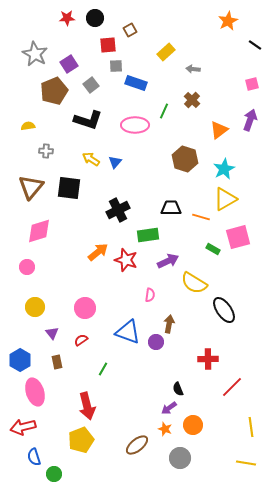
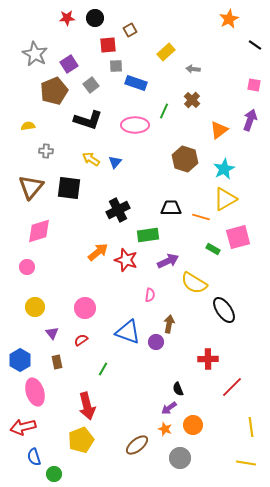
orange star at (228, 21): moved 1 px right, 2 px up
pink square at (252, 84): moved 2 px right, 1 px down; rotated 24 degrees clockwise
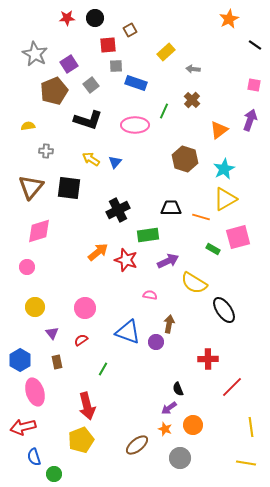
pink semicircle at (150, 295): rotated 88 degrees counterclockwise
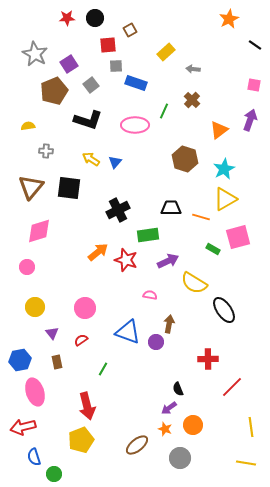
blue hexagon at (20, 360): rotated 20 degrees clockwise
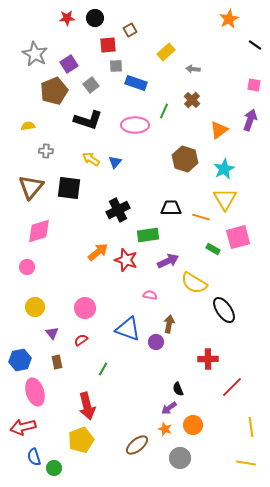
yellow triangle at (225, 199): rotated 30 degrees counterclockwise
blue triangle at (128, 332): moved 3 px up
green circle at (54, 474): moved 6 px up
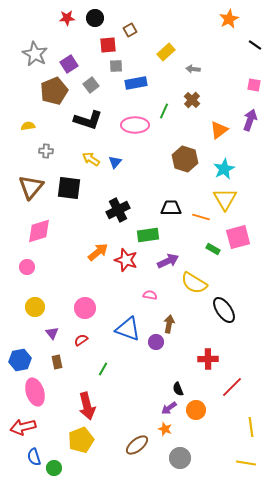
blue rectangle at (136, 83): rotated 30 degrees counterclockwise
orange circle at (193, 425): moved 3 px right, 15 px up
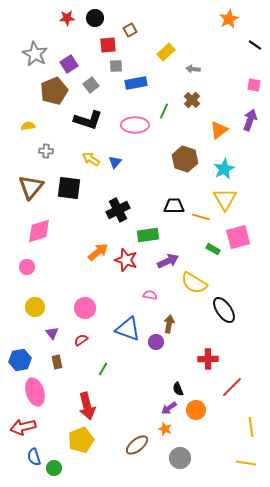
black trapezoid at (171, 208): moved 3 px right, 2 px up
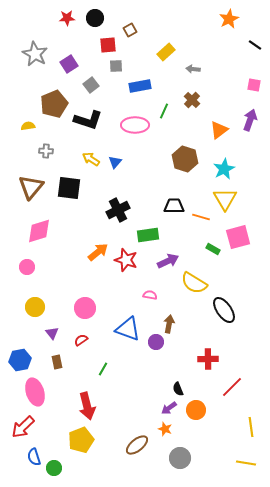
blue rectangle at (136, 83): moved 4 px right, 3 px down
brown pentagon at (54, 91): moved 13 px down
red arrow at (23, 427): rotated 30 degrees counterclockwise
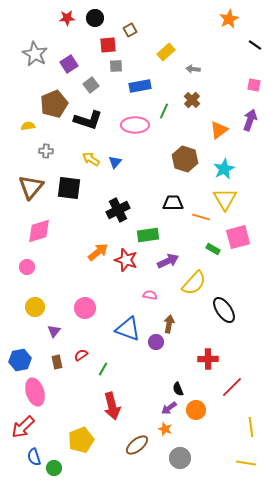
black trapezoid at (174, 206): moved 1 px left, 3 px up
yellow semicircle at (194, 283): rotated 80 degrees counterclockwise
purple triangle at (52, 333): moved 2 px right, 2 px up; rotated 16 degrees clockwise
red semicircle at (81, 340): moved 15 px down
red arrow at (87, 406): moved 25 px right
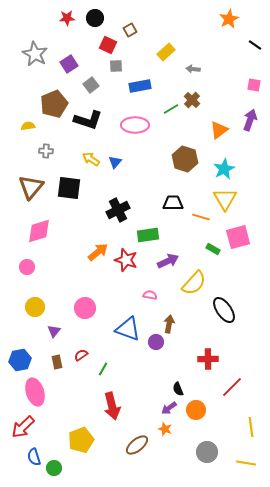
red square at (108, 45): rotated 30 degrees clockwise
green line at (164, 111): moved 7 px right, 2 px up; rotated 35 degrees clockwise
gray circle at (180, 458): moved 27 px right, 6 px up
